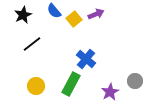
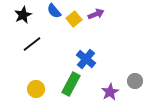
yellow circle: moved 3 px down
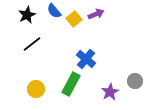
black star: moved 4 px right
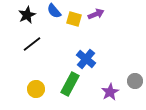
yellow square: rotated 35 degrees counterclockwise
green rectangle: moved 1 px left
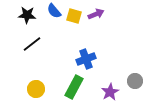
black star: rotated 30 degrees clockwise
yellow square: moved 3 px up
blue cross: rotated 30 degrees clockwise
green rectangle: moved 4 px right, 3 px down
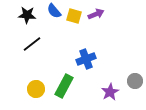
green rectangle: moved 10 px left, 1 px up
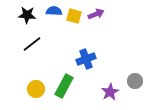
blue semicircle: rotated 133 degrees clockwise
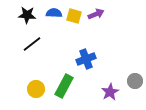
blue semicircle: moved 2 px down
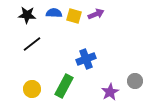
yellow circle: moved 4 px left
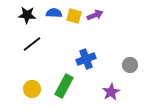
purple arrow: moved 1 px left, 1 px down
gray circle: moved 5 px left, 16 px up
purple star: moved 1 px right
